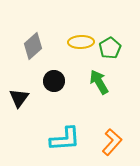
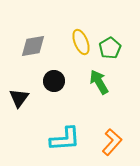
yellow ellipse: rotated 70 degrees clockwise
gray diamond: rotated 32 degrees clockwise
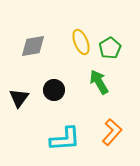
black circle: moved 9 px down
orange L-shape: moved 10 px up
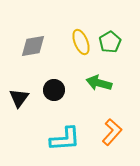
green pentagon: moved 6 px up
green arrow: moved 1 px down; rotated 45 degrees counterclockwise
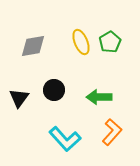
green arrow: moved 14 px down; rotated 15 degrees counterclockwise
cyan L-shape: rotated 52 degrees clockwise
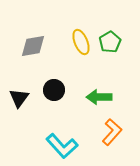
cyan L-shape: moved 3 px left, 7 px down
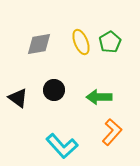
gray diamond: moved 6 px right, 2 px up
black triangle: moved 1 px left; rotated 30 degrees counterclockwise
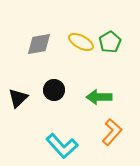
yellow ellipse: rotated 40 degrees counterclockwise
black triangle: rotated 40 degrees clockwise
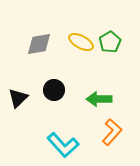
green arrow: moved 2 px down
cyan L-shape: moved 1 px right, 1 px up
